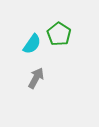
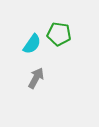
green pentagon: rotated 25 degrees counterclockwise
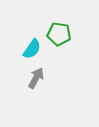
cyan semicircle: moved 5 px down
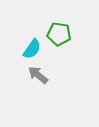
gray arrow: moved 2 px right, 3 px up; rotated 80 degrees counterclockwise
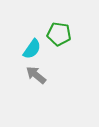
gray arrow: moved 2 px left
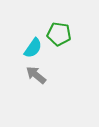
cyan semicircle: moved 1 px right, 1 px up
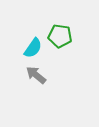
green pentagon: moved 1 px right, 2 px down
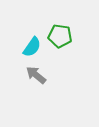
cyan semicircle: moved 1 px left, 1 px up
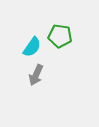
gray arrow: rotated 105 degrees counterclockwise
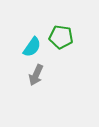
green pentagon: moved 1 px right, 1 px down
